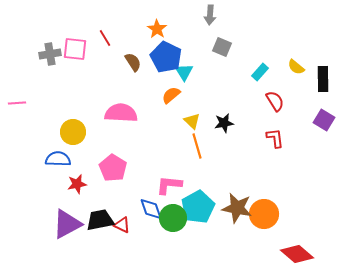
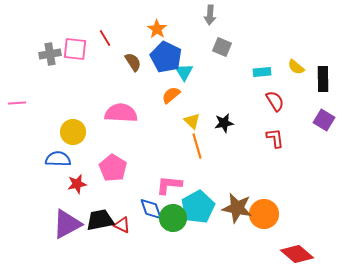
cyan rectangle: moved 2 px right; rotated 42 degrees clockwise
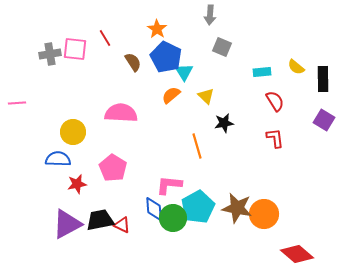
yellow triangle: moved 14 px right, 25 px up
blue diamond: moved 3 px right; rotated 15 degrees clockwise
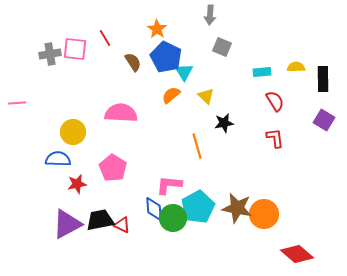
yellow semicircle: rotated 138 degrees clockwise
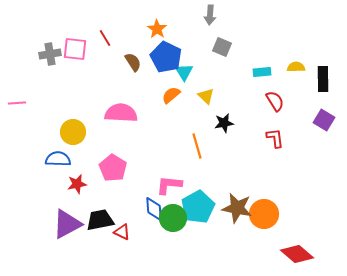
red triangle: moved 7 px down
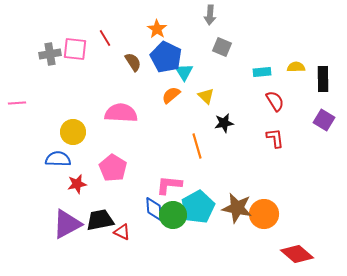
green circle: moved 3 px up
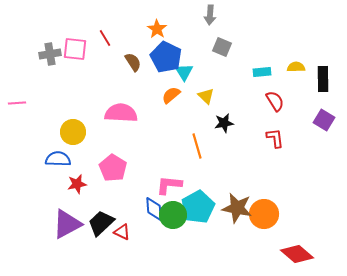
black trapezoid: moved 1 px right, 3 px down; rotated 32 degrees counterclockwise
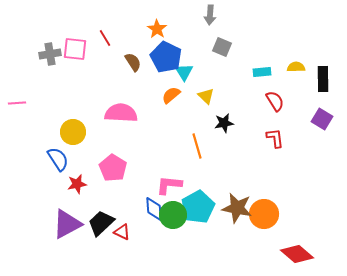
purple square: moved 2 px left, 1 px up
blue semicircle: rotated 55 degrees clockwise
